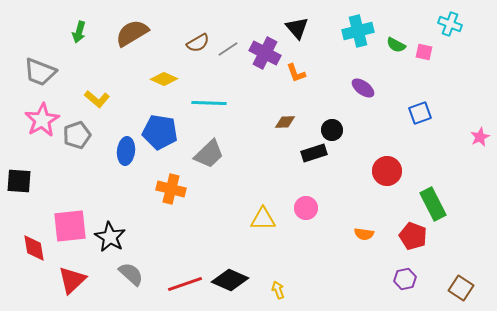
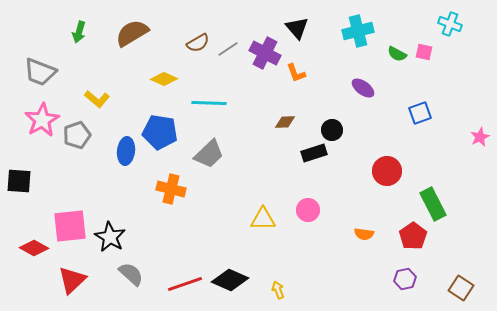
green semicircle at (396, 45): moved 1 px right, 9 px down
pink circle at (306, 208): moved 2 px right, 2 px down
red pentagon at (413, 236): rotated 16 degrees clockwise
red diamond at (34, 248): rotated 52 degrees counterclockwise
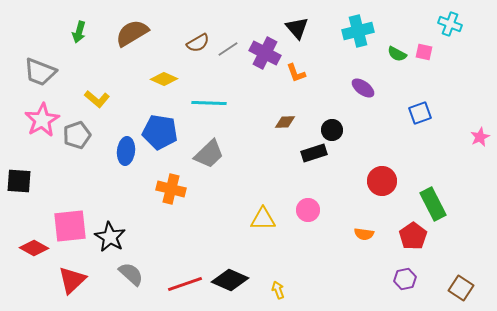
red circle at (387, 171): moved 5 px left, 10 px down
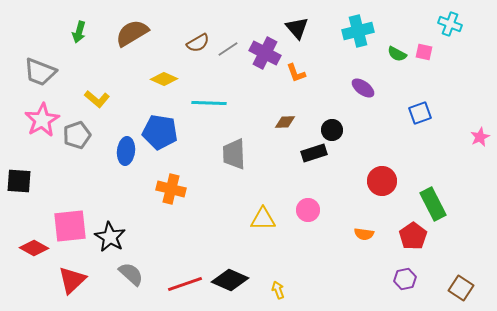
gray trapezoid at (209, 154): moved 25 px right; rotated 132 degrees clockwise
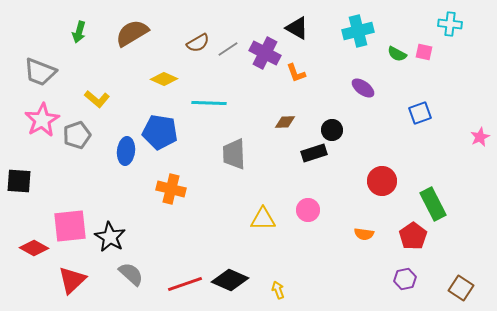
cyan cross at (450, 24): rotated 15 degrees counterclockwise
black triangle at (297, 28): rotated 20 degrees counterclockwise
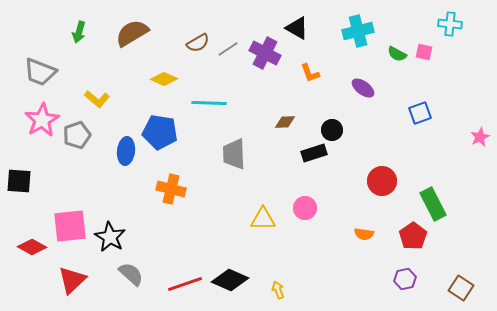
orange L-shape at (296, 73): moved 14 px right
pink circle at (308, 210): moved 3 px left, 2 px up
red diamond at (34, 248): moved 2 px left, 1 px up
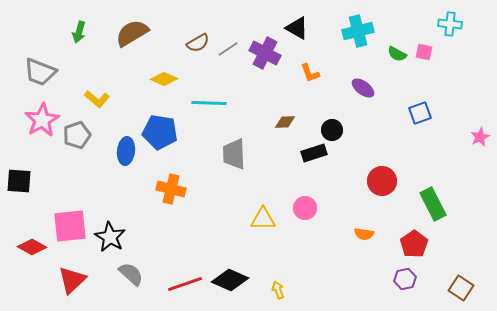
red pentagon at (413, 236): moved 1 px right, 8 px down
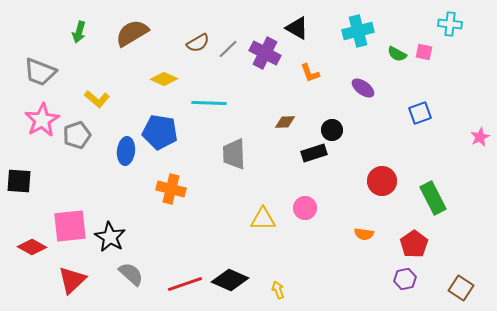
gray line at (228, 49): rotated 10 degrees counterclockwise
green rectangle at (433, 204): moved 6 px up
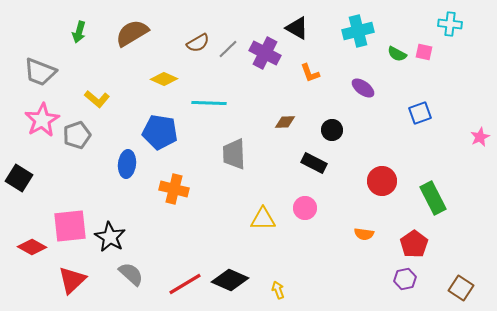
blue ellipse at (126, 151): moved 1 px right, 13 px down
black rectangle at (314, 153): moved 10 px down; rotated 45 degrees clockwise
black square at (19, 181): moved 3 px up; rotated 28 degrees clockwise
orange cross at (171, 189): moved 3 px right
red line at (185, 284): rotated 12 degrees counterclockwise
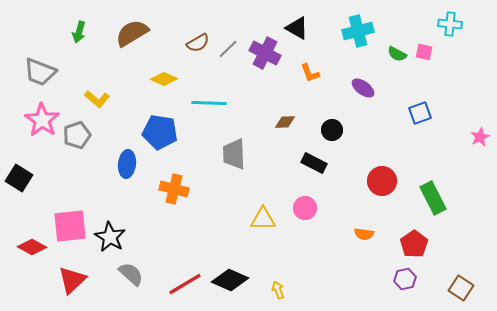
pink star at (42, 120): rotated 8 degrees counterclockwise
